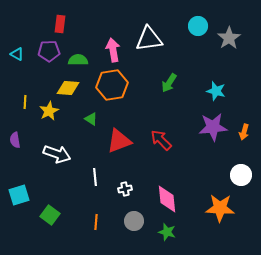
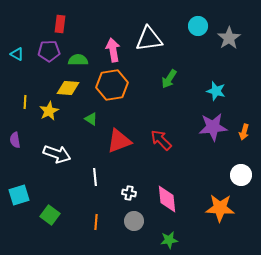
green arrow: moved 4 px up
white cross: moved 4 px right, 4 px down; rotated 24 degrees clockwise
green star: moved 2 px right, 8 px down; rotated 24 degrees counterclockwise
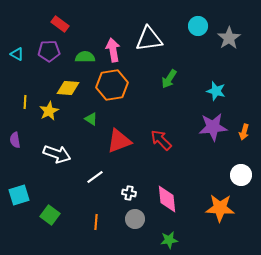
red rectangle: rotated 60 degrees counterclockwise
green semicircle: moved 7 px right, 3 px up
white line: rotated 60 degrees clockwise
gray circle: moved 1 px right, 2 px up
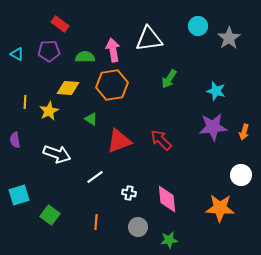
gray circle: moved 3 px right, 8 px down
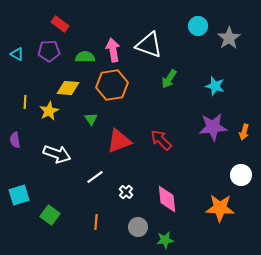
white triangle: moved 6 px down; rotated 28 degrees clockwise
cyan star: moved 1 px left, 5 px up
green triangle: rotated 24 degrees clockwise
white cross: moved 3 px left, 1 px up; rotated 32 degrees clockwise
green star: moved 4 px left
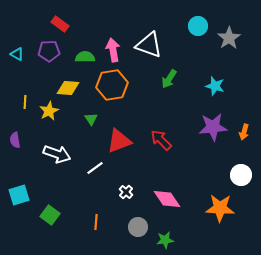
white line: moved 9 px up
pink diamond: rotated 28 degrees counterclockwise
